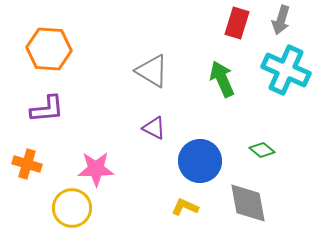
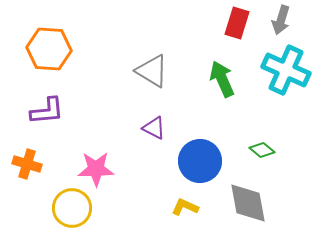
purple L-shape: moved 2 px down
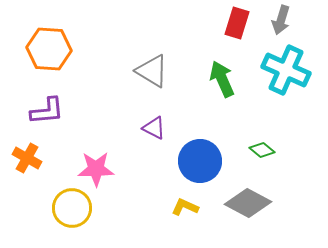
orange cross: moved 6 px up; rotated 12 degrees clockwise
gray diamond: rotated 51 degrees counterclockwise
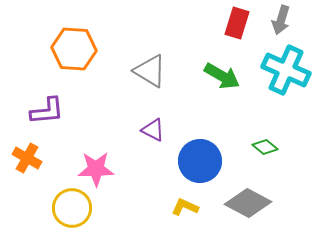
orange hexagon: moved 25 px right
gray triangle: moved 2 px left
green arrow: moved 3 px up; rotated 144 degrees clockwise
purple triangle: moved 1 px left, 2 px down
green diamond: moved 3 px right, 3 px up
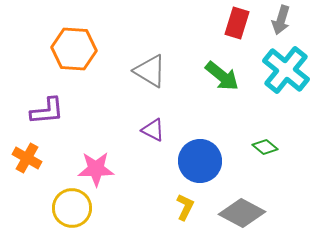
cyan cross: rotated 15 degrees clockwise
green arrow: rotated 9 degrees clockwise
gray diamond: moved 6 px left, 10 px down
yellow L-shape: rotated 92 degrees clockwise
